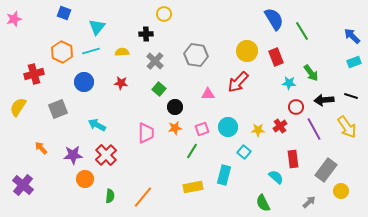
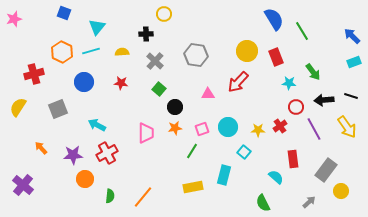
green arrow at (311, 73): moved 2 px right, 1 px up
red cross at (106, 155): moved 1 px right, 2 px up; rotated 15 degrees clockwise
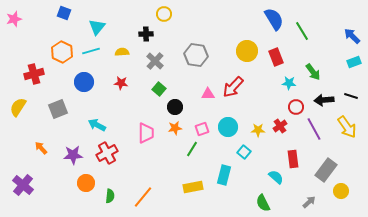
red arrow at (238, 82): moved 5 px left, 5 px down
green line at (192, 151): moved 2 px up
orange circle at (85, 179): moved 1 px right, 4 px down
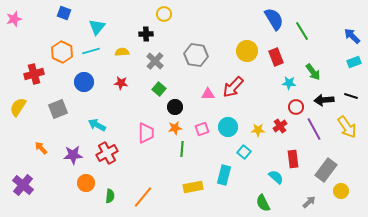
green line at (192, 149): moved 10 px left; rotated 28 degrees counterclockwise
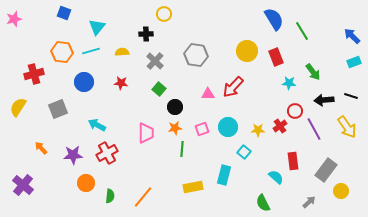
orange hexagon at (62, 52): rotated 20 degrees counterclockwise
red circle at (296, 107): moved 1 px left, 4 px down
red rectangle at (293, 159): moved 2 px down
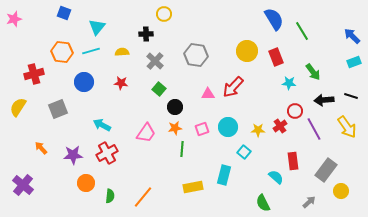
cyan arrow at (97, 125): moved 5 px right
pink trapezoid at (146, 133): rotated 35 degrees clockwise
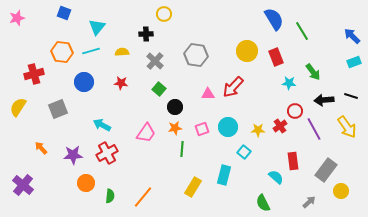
pink star at (14, 19): moved 3 px right, 1 px up
yellow rectangle at (193, 187): rotated 48 degrees counterclockwise
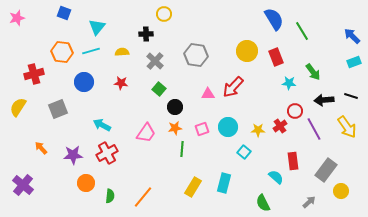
cyan rectangle at (224, 175): moved 8 px down
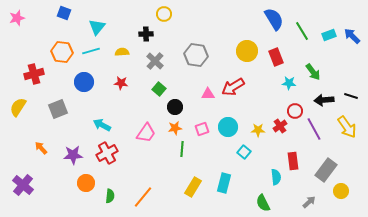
cyan rectangle at (354, 62): moved 25 px left, 27 px up
red arrow at (233, 87): rotated 15 degrees clockwise
cyan semicircle at (276, 177): rotated 42 degrees clockwise
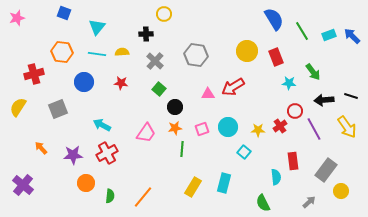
cyan line at (91, 51): moved 6 px right, 3 px down; rotated 24 degrees clockwise
